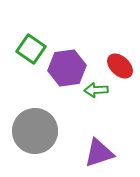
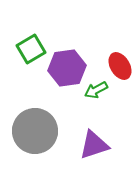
green square: rotated 24 degrees clockwise
red ellipse: rotated 16 degrees clockwise
green arrow: rotated 25 degrees counterclockwise
purple triangle: moved 5 px left, 8 px up
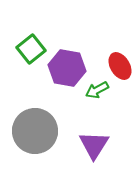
green square: rotated 8 degrees counterclockwise
purple hexagon: rotated 18 degrees clockwise
green arrow: moved 1 px right
purple triangle: rotated 40 degrees counterclockwise
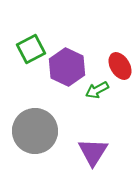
green square: rotated 12 degrees clockwise
purple hexagon: moved 1 px up; rotated 15 degrees clockwise
purple triangle: moved 1 px left, 7 px down
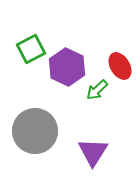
green arrow: rotated 15 degrees counterclockwise
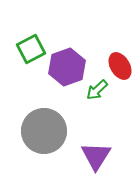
purple hexagon: rotated 15 degrees clockwise
gray circle: moved 9 px right
purple triangle: moved 3 px right, 4 px down
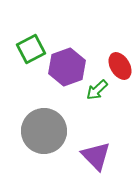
purple triangle: rotated 16 degrees counterclockwise
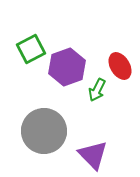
green arrow: rotated 20 degrees counterclockwise
purple triangle: moved 3 px left, 1 px up
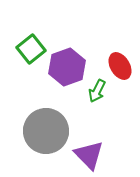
green square: rotated 12 degrees counterclockwise
green arrow: moved 1 px down
gray circle: moved 2 px right
purple triangle: moved 4 px left
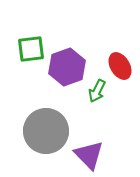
green square: rotated 32 degrees clockwise
